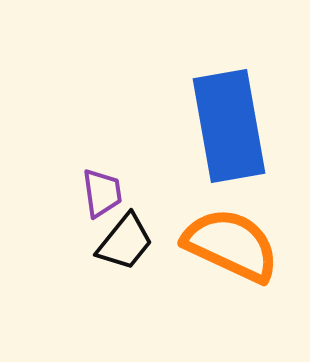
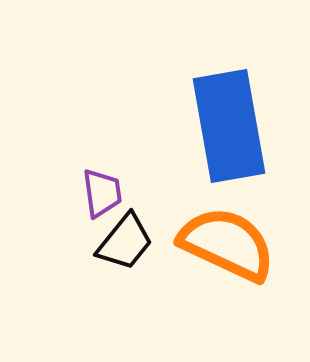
orange semicircle: moved 4 px left, 1 px up
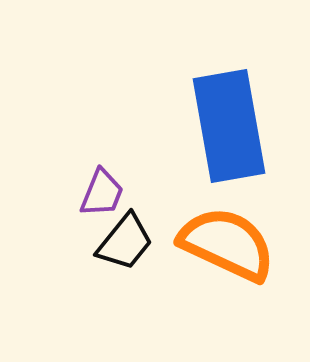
purple trapezoid: rotated 30 degrees clockwise
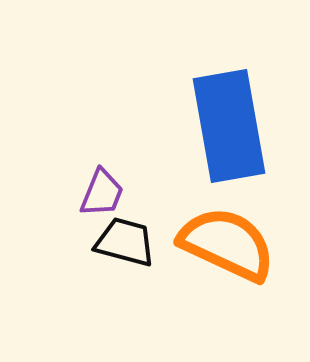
black trapezoid: rotated 114 degrees counterclockwise
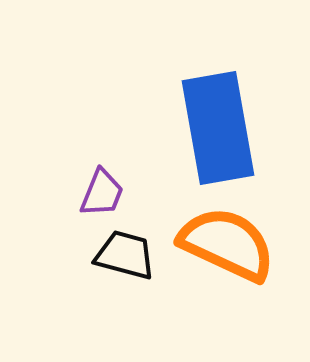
blue rectangle: moved 11 px left, 2 px down
black trapezoid: moved 13 px down
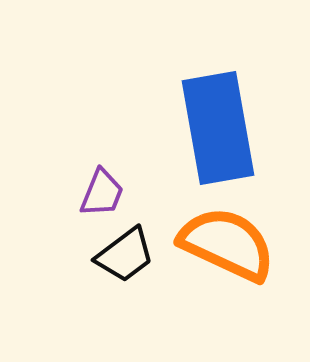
black trapezoid: rotated 128 degrees clockwise
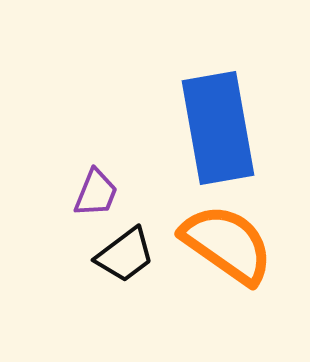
purple trapezoid: moved 6 px left
orange semicircle: rotated 10 degrees clockwise
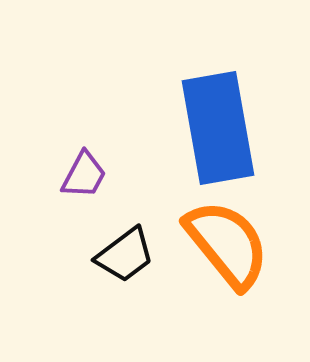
purple trapezoid: moved 12 px left, 18 px up; rotated 6 degrees clockwise
orange semicircle: rotated 16 degrees clockwise
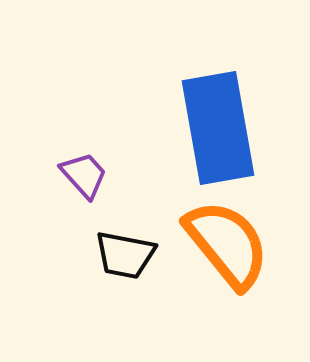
purple trapezoid: rotated 70 degrees counterclockwise
black trapezoid: rotated 48 degrees clockwise
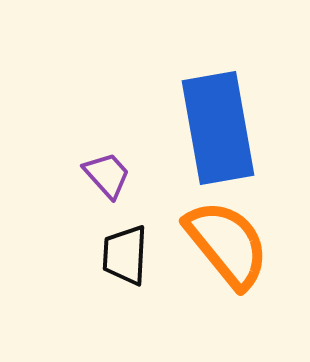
purple trapezoid: moved 23 px right
black trapezoid: rotated 82 degrees clockwise
